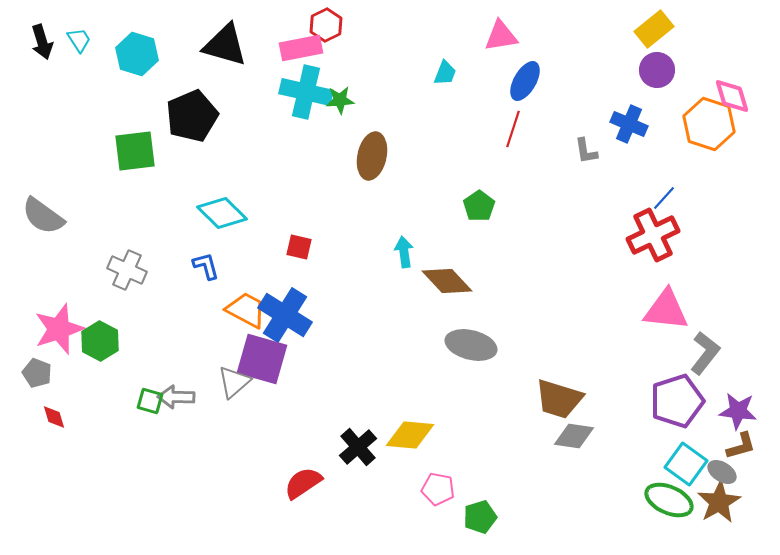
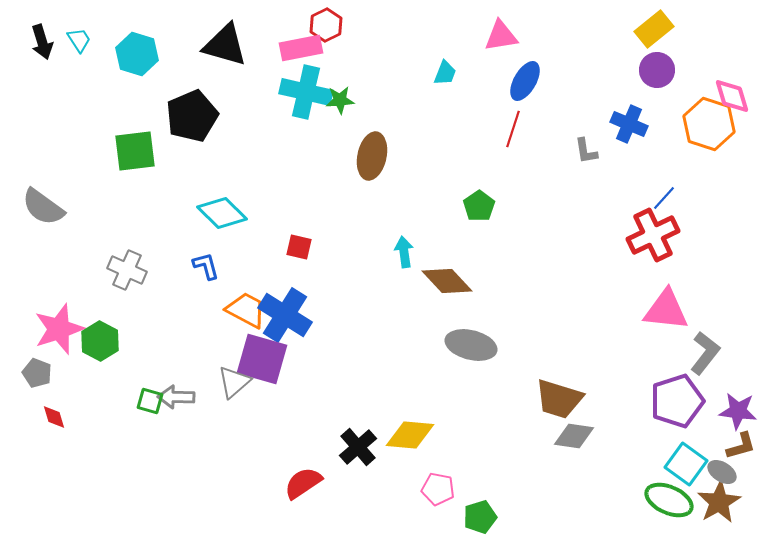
gray semicircle at (43, 216): moved 9 px up
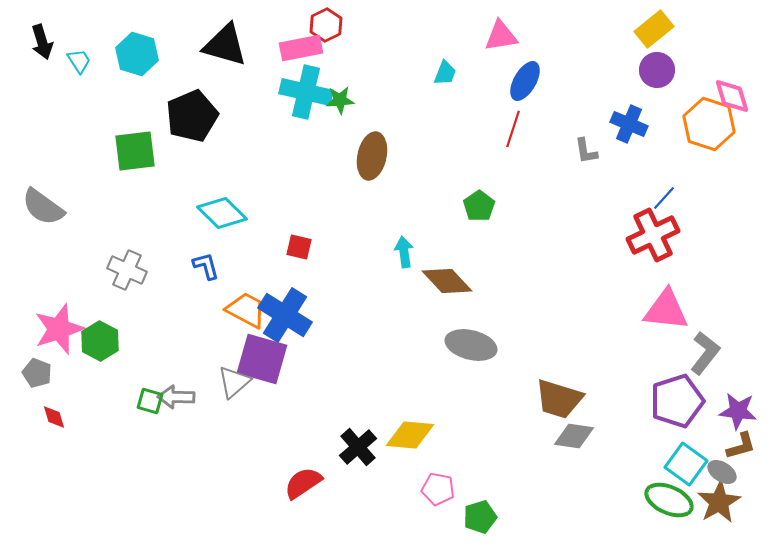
cyan trapezoid at (79, 40): moved 21 px down
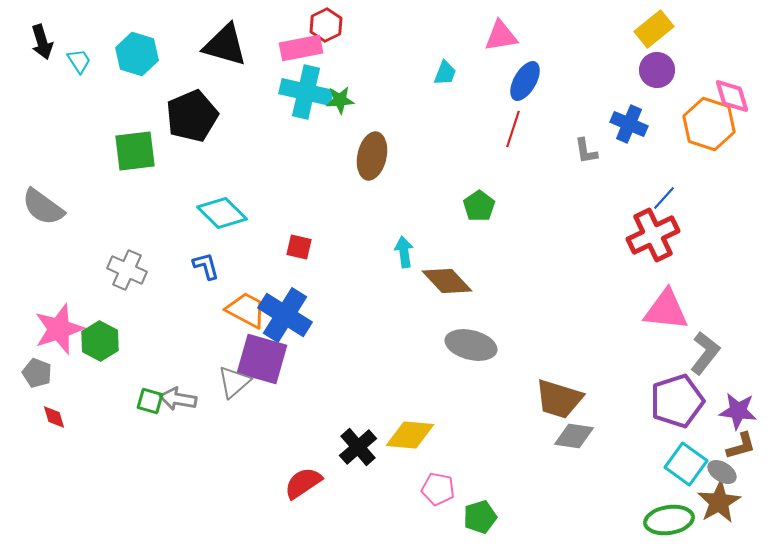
gray arrow at (176, 397): moved 2 px right, 2 px down; rotated 9 degrees clockwise
green ellipse at (669, 500): moved 20 px down; rotated 33 degrees counterclockwise
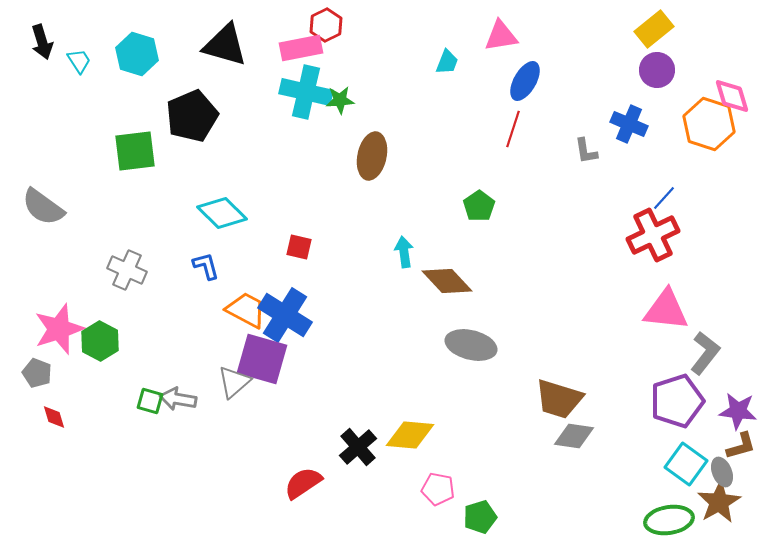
cyan trapezoid at (445, 73): moved 2 px right, 11 px up
gray ellipse at (722, 472): rotated 36 degrees clockwise
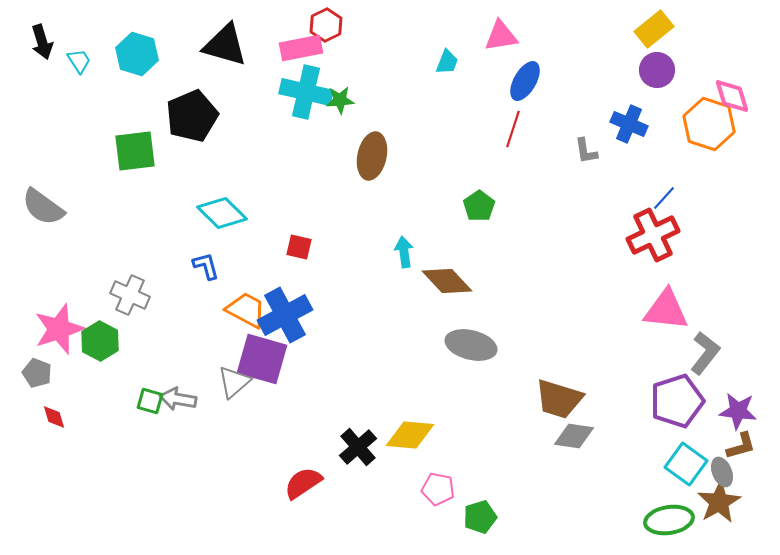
gray cross at (127, 270): moved 3 px right, 25 px down
blue cross at (285, 315): rotated 30 degrees clockwise
